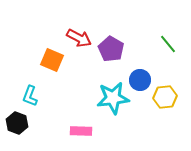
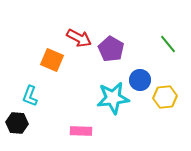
black hexagon: rotated 15 degrees counterclockwise
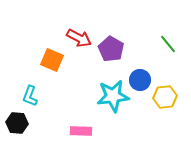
cyan star: moved 2 px up
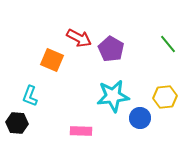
blue circle: moved 38 px down
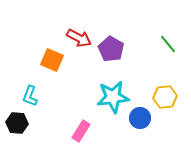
cyan star: moved 1 px down
pink rectangle: rotated 60 degrees counterclockwise
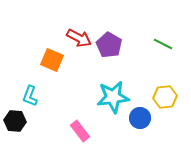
green line: moved 5 px left; rotated 24 degrees counterclockwise
purple pentagon: moved 2 px left, 4 px up
black hexagon: moved 2 px left, 2 px up
pink rectangle: moved 1 px left; rotated 70 degrees counterclockwise
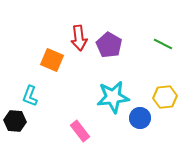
red arrow: rotated 55 degrees clockwise
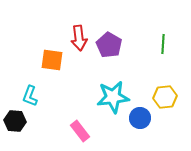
green line: rotated 66 degrees clockwise
orange square: rotated 15 degrees counterclockwise
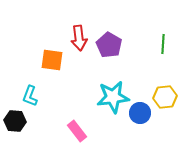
blue circle: moved 5 px up
pink rectangle: moved 3 px left
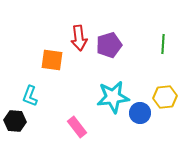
purple pentagon: rotated 25 degrees clockwise
pink rectangle: moved 4 px up
